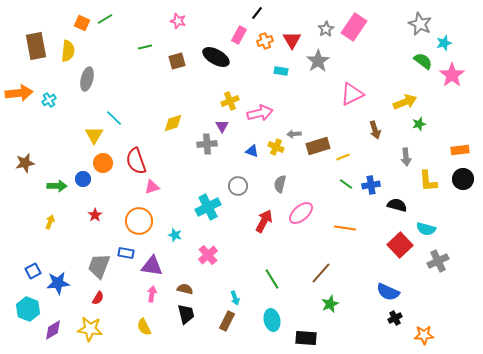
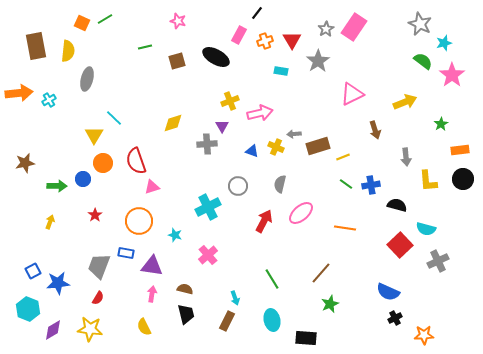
green star at (419, 124): moved 22 px right; rotated 16 degrees counterclockwise
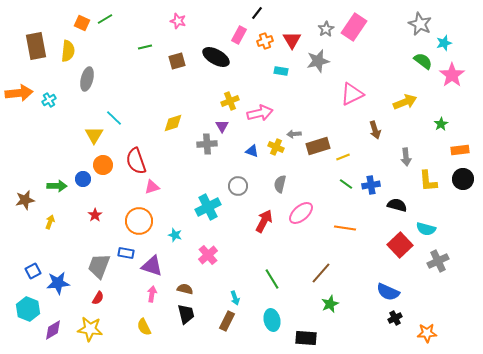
gray star at (318, 61): rotated 20 degrees clockwise
brown star at (25, 163): moved 37 px down
orange circle at (103, 163): moved 2 px down
purple triangle at (152, 266): rotated 10 degrees clockwise
orange star at (424, 335): moved 3 px right, 2 px up
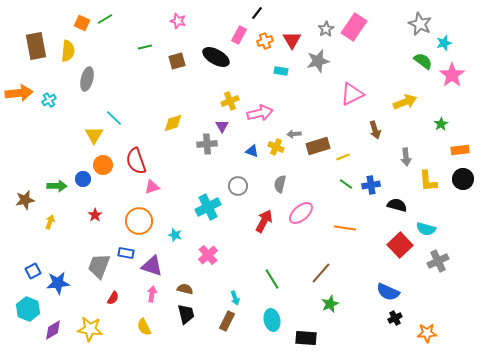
red semicircle at (98, 298): moved 15 px right
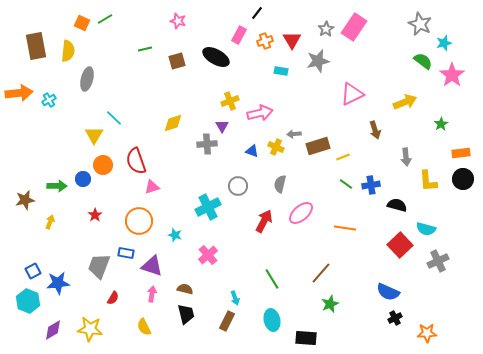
green line at (145, 47): moved 2 px down
orange rectangle at (460, 150): moved 1 px right, 3 px down
cyan hexagon at (28, 309): moved 8 px up
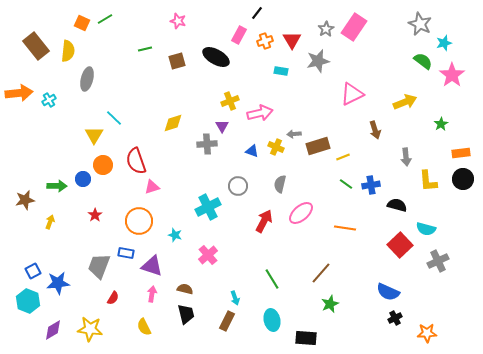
brown rectangle at (36, 46): rotated 28 degrees counterclockwise
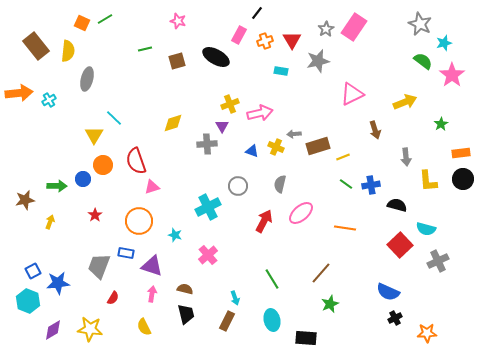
yellow cross at (230, 101): moved 3 px down
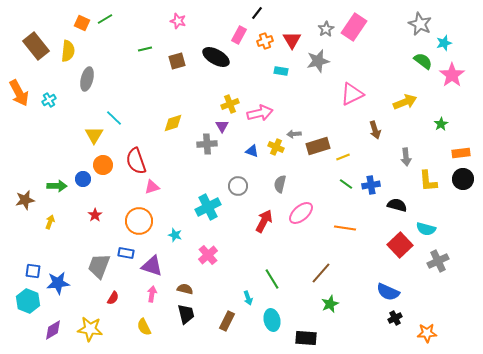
orange arrow at (19, 93): rotated 68 degrees clockwise
blue square at (33, 271): rotated 35 degrees clockwise
cyan arrow at (235, 298): moved 13 px right
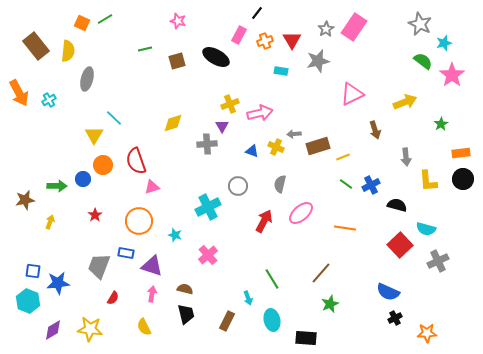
blue cross at (371, 185): rotated 18 degrees counterclockwise
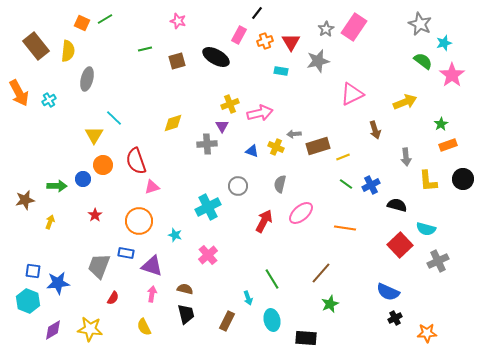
red triangle at (292, 40): moved 1 px left, 2 px down
orange rectangle at (461, 153): moved 13 px left, 8 px up; rotated 12 degrees counterclockwise
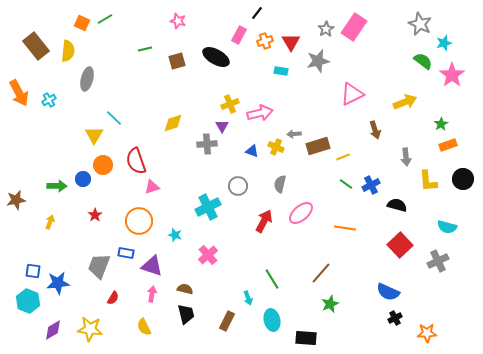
brown star at (25, 200): moved 9 px left
cyan semicircle at (426, 229): moved 21 px right, 2 px up
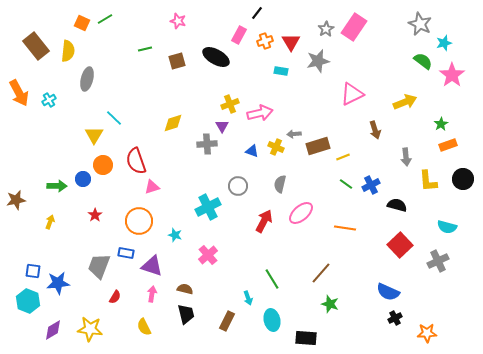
red semicircle at (113, 298): moved 2 px right, 1 px up
green star at (330, 304): rotated 30 degrees counterclockwise
